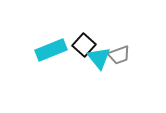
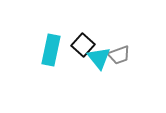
black square: moved 1 px left
cyan rectangle: rotated 56 degrees counterclockwise
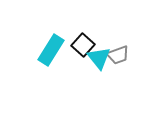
cyan rectangle: rotated 20 degrees clockwise
gray trapezoid: moved 1 px left
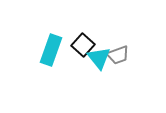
cyan rectangle: rotated 12 degrees counterclockwise
